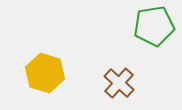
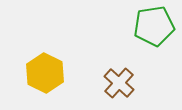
yellow hexagon: rotated 9 degrees clockwise
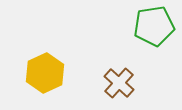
yellow hexagon: rotated 9 degrees clockwise
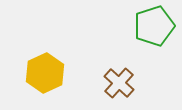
green pentagon: rotated 9 degrees counterclockwise
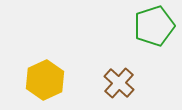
yellow hexagon: moved 7 px down
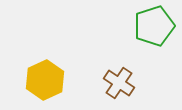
brown cross: rotated 8 degrees counterclockwise
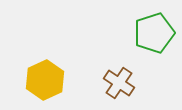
green pentagon: moved 7 px down
